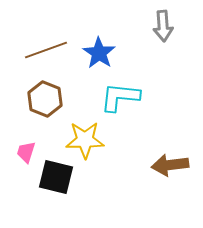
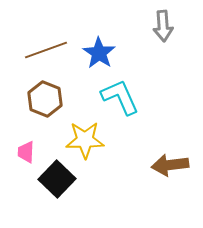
cyan L-shape: rotated 60 degrees clockwise
pink trapezoid: rotated 15 degrees counterclockwise
black square: moved 1 px right, 2 px down; rotated 30 degrees clockwise
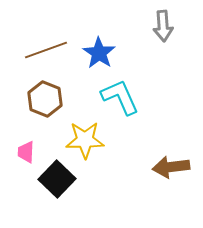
brown arrow: moved 1 px right, 2 px down
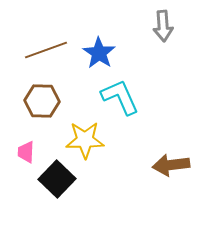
brown hexagon: moved 3 px left, 2 px down; rotated 20 degrees counterclockwise
brown arrow: moved 2 px up
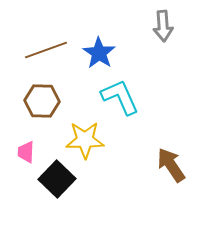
brown arrow: rotated 63 degrees clockwise
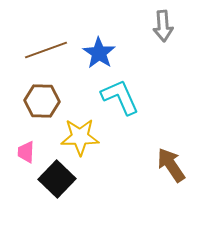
yellow star: moved 5 px left, 3 px up
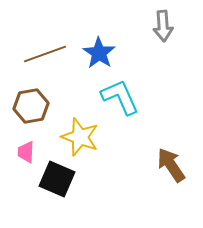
brown line: moved 1 px left, 4 px down
brown hexagon: moved 11 px left, 5 px down; rotated 12 degrees counterclockwise
yellow star: rotated 21 degrees clockwise
black square: rotated 21 degrees counterclockwise
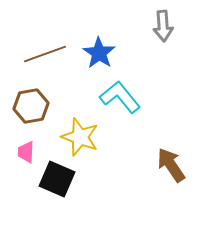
cyan L-shape: rotated 15 degrees counterclockwise
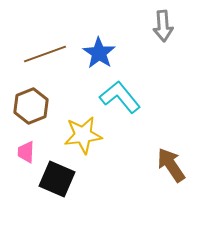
brown hexagon: rotated 12 degrees counterclockwise
yellow star: moved 3 px right, 2 px up; rotated 27 degrees counterclockwise
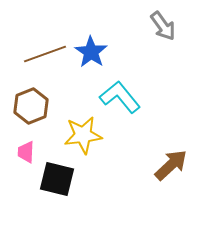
gray arrow: rotated 32 degrees counterclockwise
blue star: moved 8 px left, 1 px up
brown arrow: rotated 81 degrees clockwise
black square: rotated 9 degrees counterclockwise
